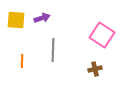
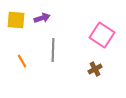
orange line: rotated 32 degrees counterclockwise
brown cross: rotated 16 degrees counterclockwise
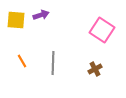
purple arrow: moved 1 px left, 3 px up
pink square: moved 5 px up
gray line: moved 13 px down
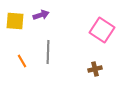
yellow square: moved 1 px left, 1 px down
gray line: moved 5 px left, 11 px up
brown cross: rotated 16 degrees clockwise
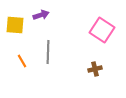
yellow square: moved 4 px down
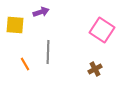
purple arrow: moved 3 px up
orange line: moved 3 px right, 3 px down
brown cross: rotated 16 degrees counterclockwise
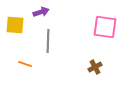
pink square: moved 3 px right, 3 px up; rotated 25 degrees counterclockwise
gray line: moved 11 px up
orange line: rotated 40 degrees counterclockwise
brown cross: moved 2 px up
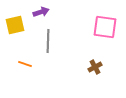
yellow square: rotated 18 degrees counterclockwise
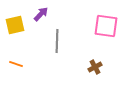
purple arrow: moved 2 px down; rotated 28 degrees counterclockwise
pink square: moved 1 px right, 1 px up
gray line: moved 9 px right
orange line: moved 9 px left
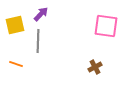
gray line: moved 19 px left
